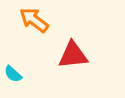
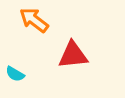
cyan semicircle: moved 2 px right; rotated 12 degrees counterclockwise
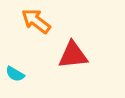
orange arrow: moved 2 px right, 1 px down
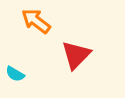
red triangle: moved 3 px right; rotated 40 degrees counterclockwise
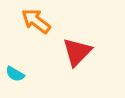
red triangle: moved 1 px right, 3 px up
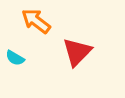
cyan semicircle: moved 16 px up
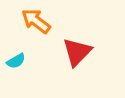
cyan semicircle: moved 1 px right, 3 px down; rotated 60 degrees counterclockwise
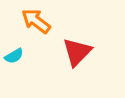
cyan semicircle: moved 2 px left, 5 px up
